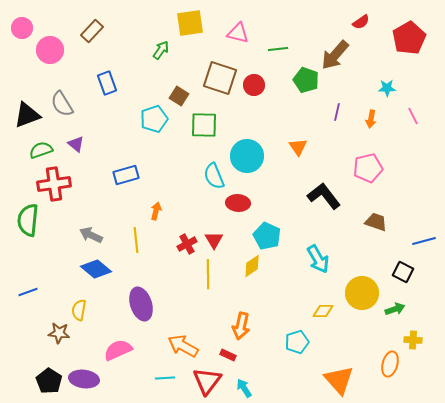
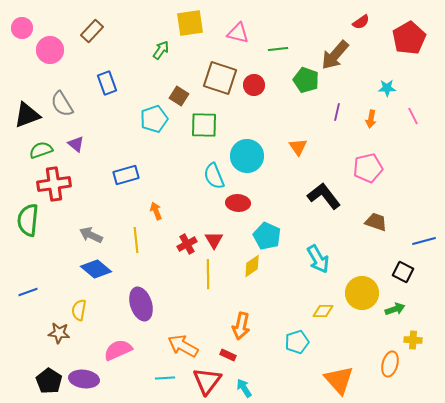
orange arrow at (156, 211): rotated 36 degrees counterclockwise
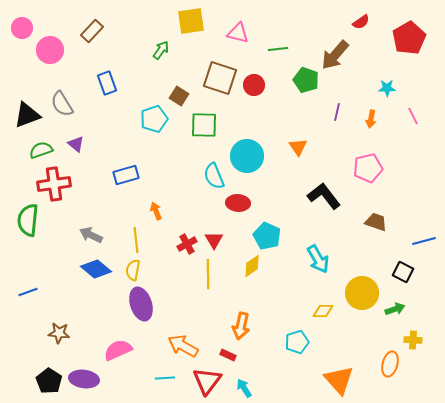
yellow square at (190, 23): moved 1 px right, 2 px up
yellow semicircle at (79, 310): moved 54 px right, 40 px up
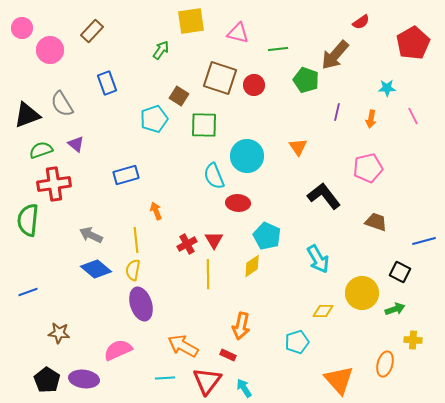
red pentagon at (409, 38): moved 4 px right, 5 px down
black square at (403, 272): moved 3 px left
orange ellipse at (390, 364): moved 5 px left
black pentagon at (49, 381): moved 2 px left, 1 px up
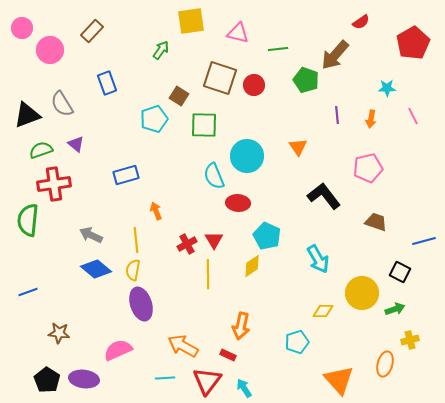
purple line at (337, 112): moved 3 px down; rotated 18 degrees counterclockwise
yellow cross at (413, 340): moved 3 px left; rotated 18 degrees counterclockwise
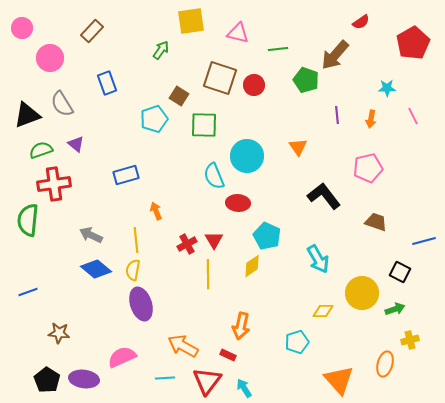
pink circle at (50, 50): moved 8 px down
pink semicircle at (118, 350): moved 4 px right, 7 px down
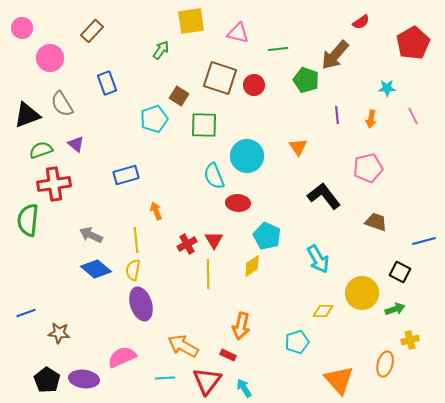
blue line at (28, 292): moved 2 px left, 21 px down
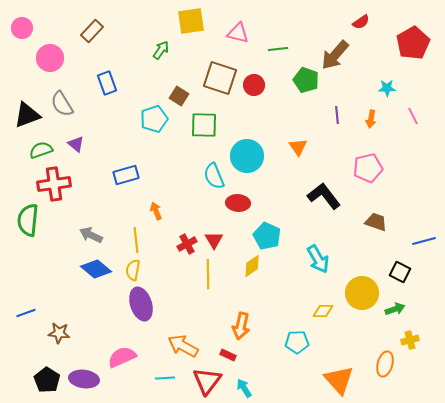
cyan pentagon at (297, 342): rotated 15 degrees clockwise
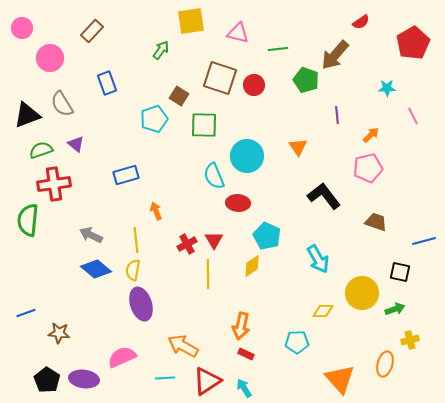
orange arrow at (371, 119): moved 16 px down; rotated 144 degrees counterclockwise
black square at (400, 272): rotated 15 degrees counterclockwise
red rectangle at (228, 355): moved 18 px right, 1 px up
orange triangle at (339, 380): moved 1 px right, 1 px up
red triangle at (207, 381): rotated 20 degrees clockwise
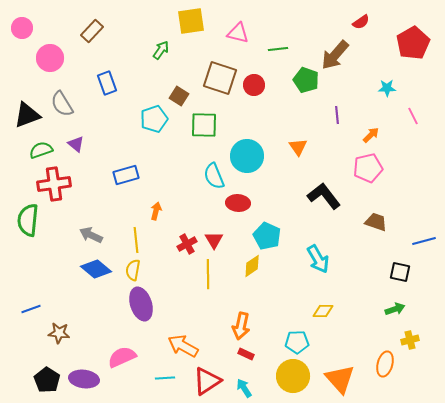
orange arrow at (156, 211): rotated 36 degrees clockwise
yellow circle at (362, 293): moved 69 px left, 83 px down
blue line at (26, 313): moved 5 px right, 4 px up
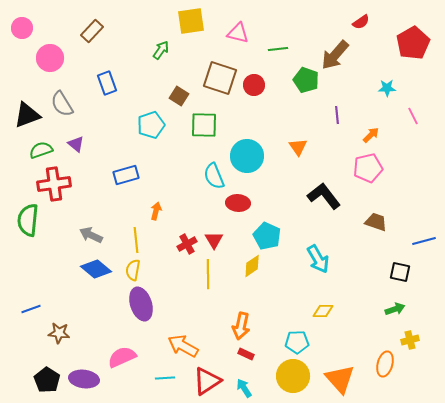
cyan pentagon at (154, 119): moved 3 px left, 6 px down
